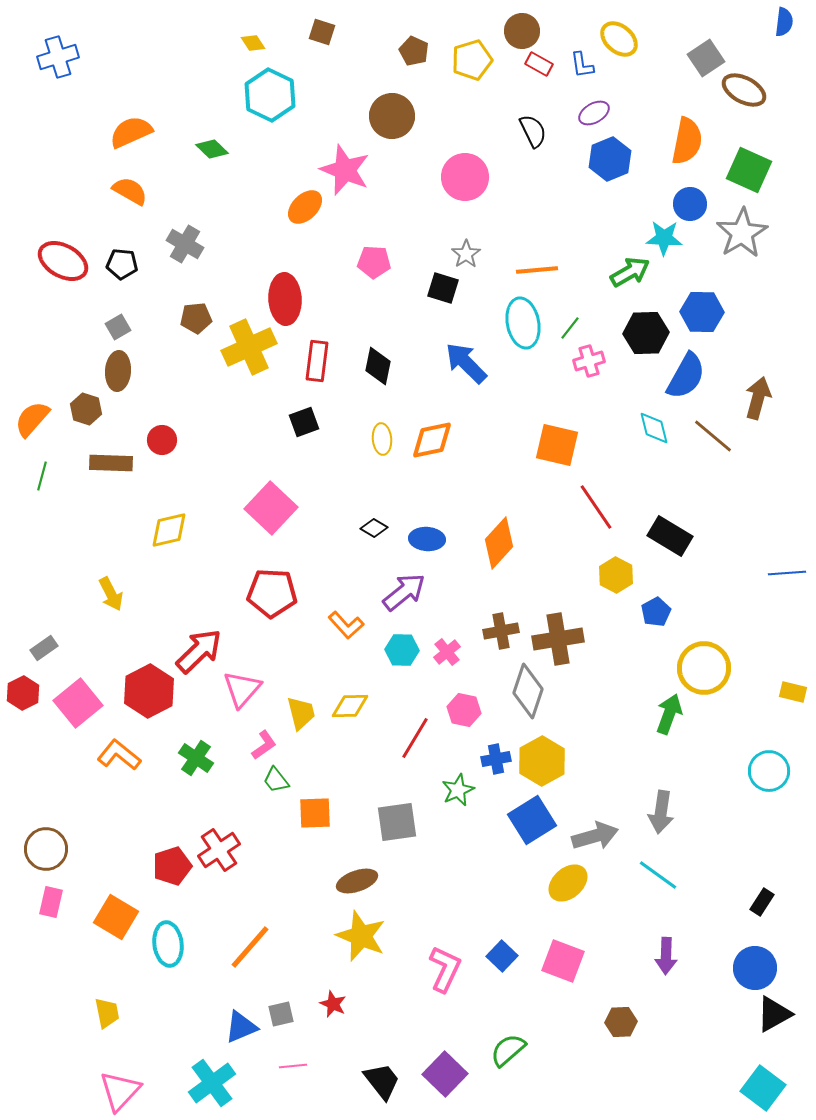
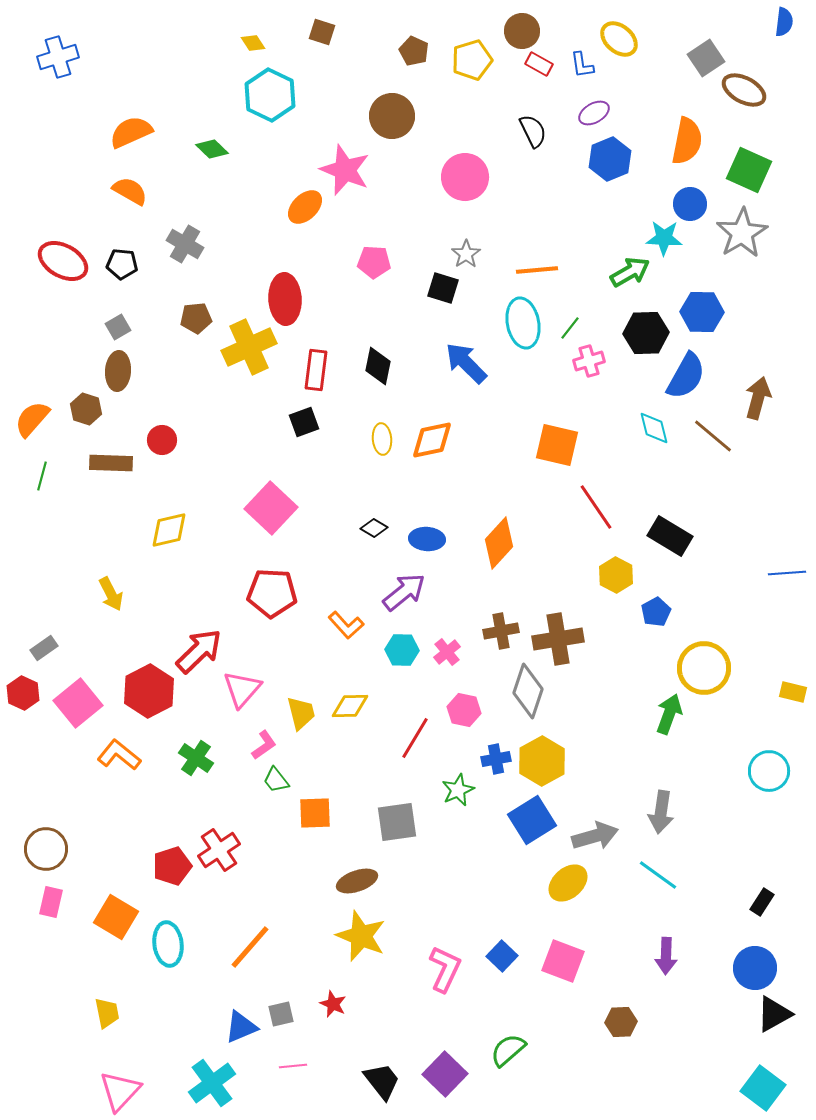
red rectangle at (317, 361): moved 1 px left, 9 px down
red hexagon at (23, 693): rotated 8 degrees counterclockwise
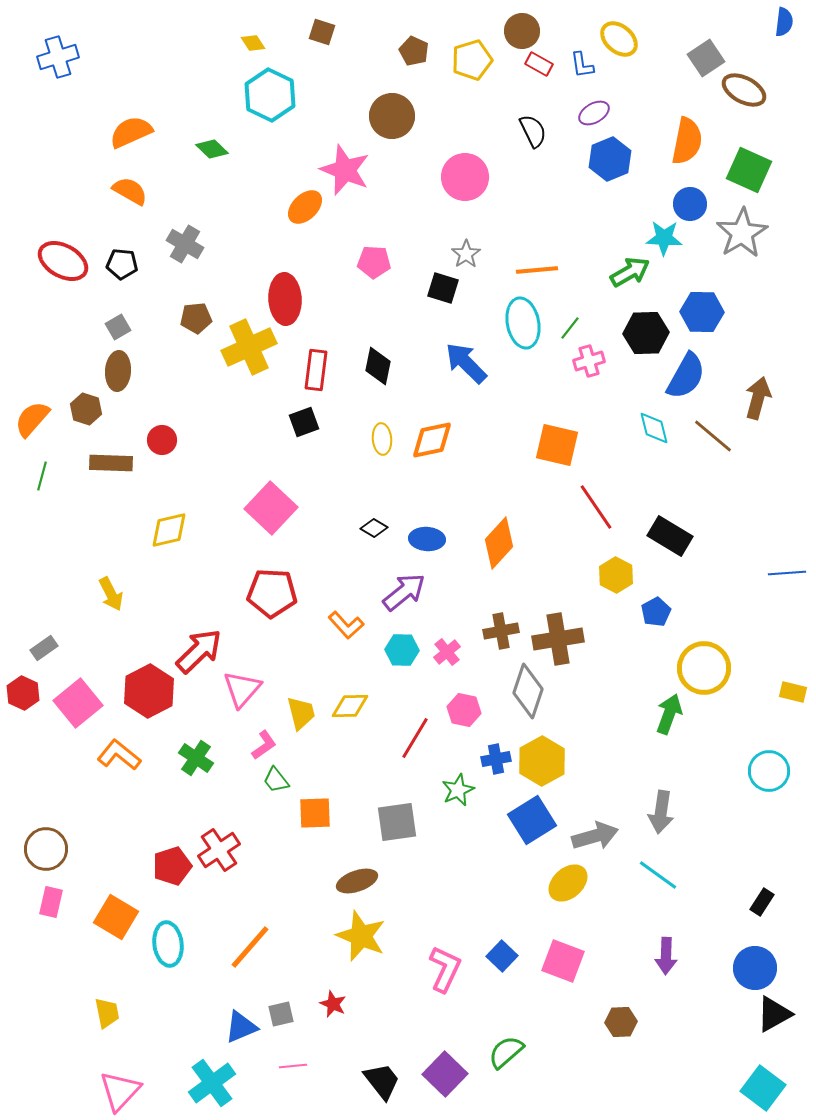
green semicircle at (508, 1050): moved 2 px left, 2 px down
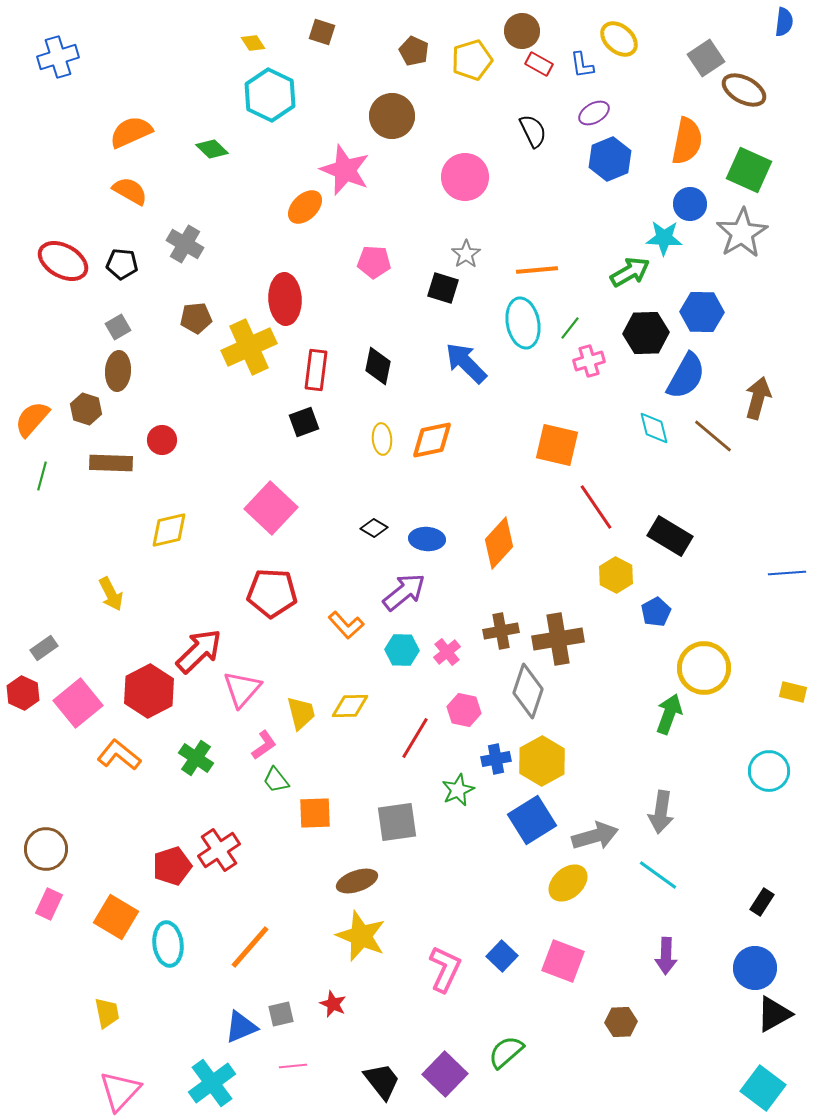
pink rectangle at (51, 902): moved 2 px left, 2 px down; rotated 12 degrees clockwise
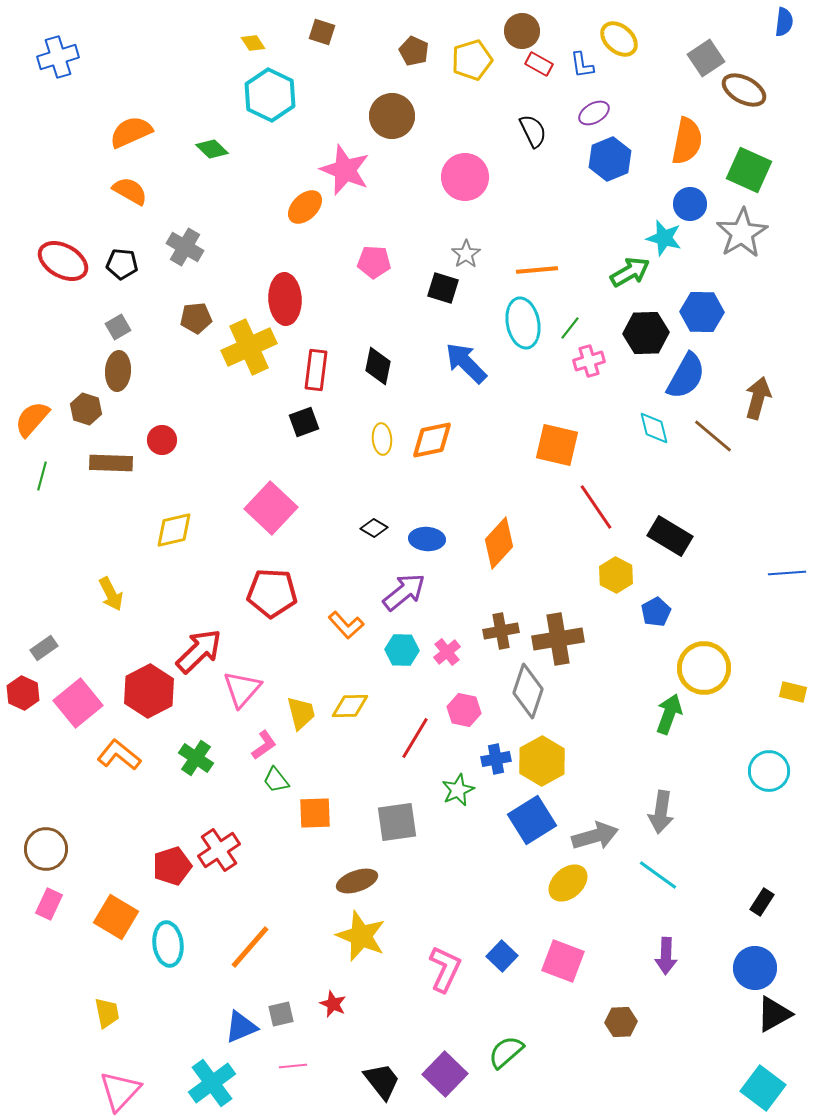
cyan star at (664, 238): rotated 12 degrees clockwise
gray cross at (185, 244): moved 3 px down
yellow diamond at (169, 530): moved 5 px right
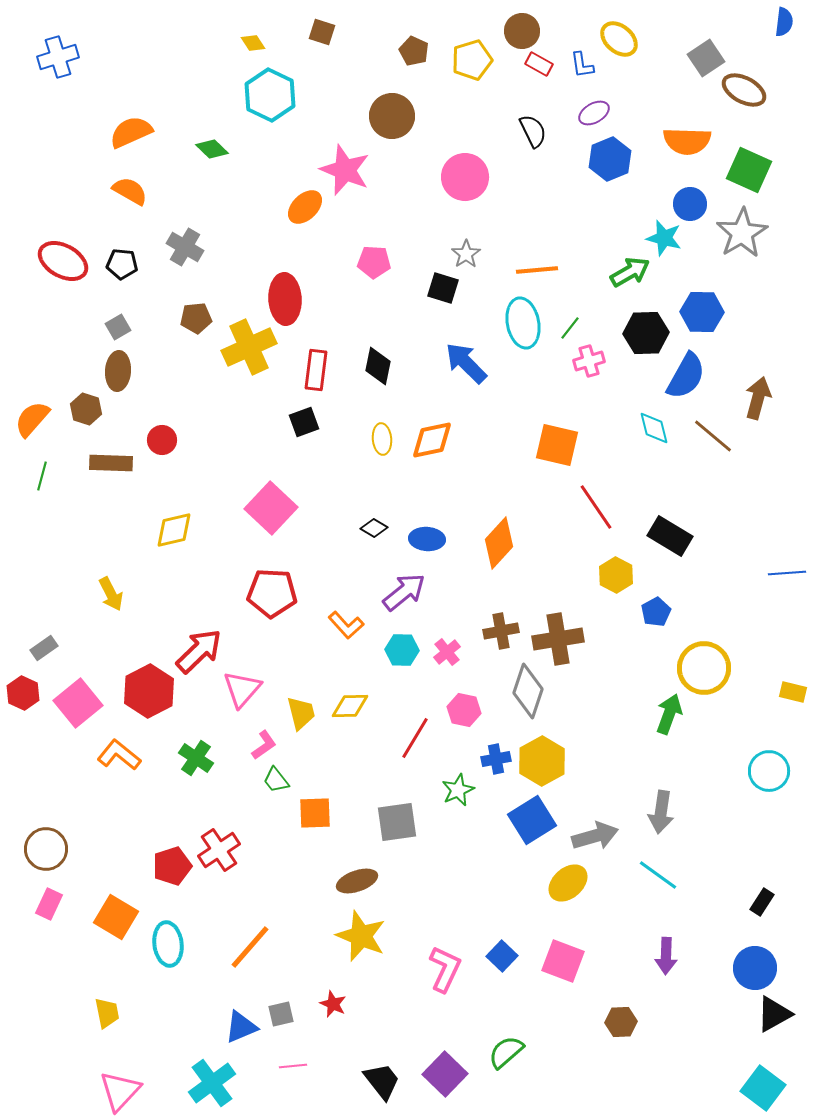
orange semicircle at (687, 141): rotated 81 degrees clockwise
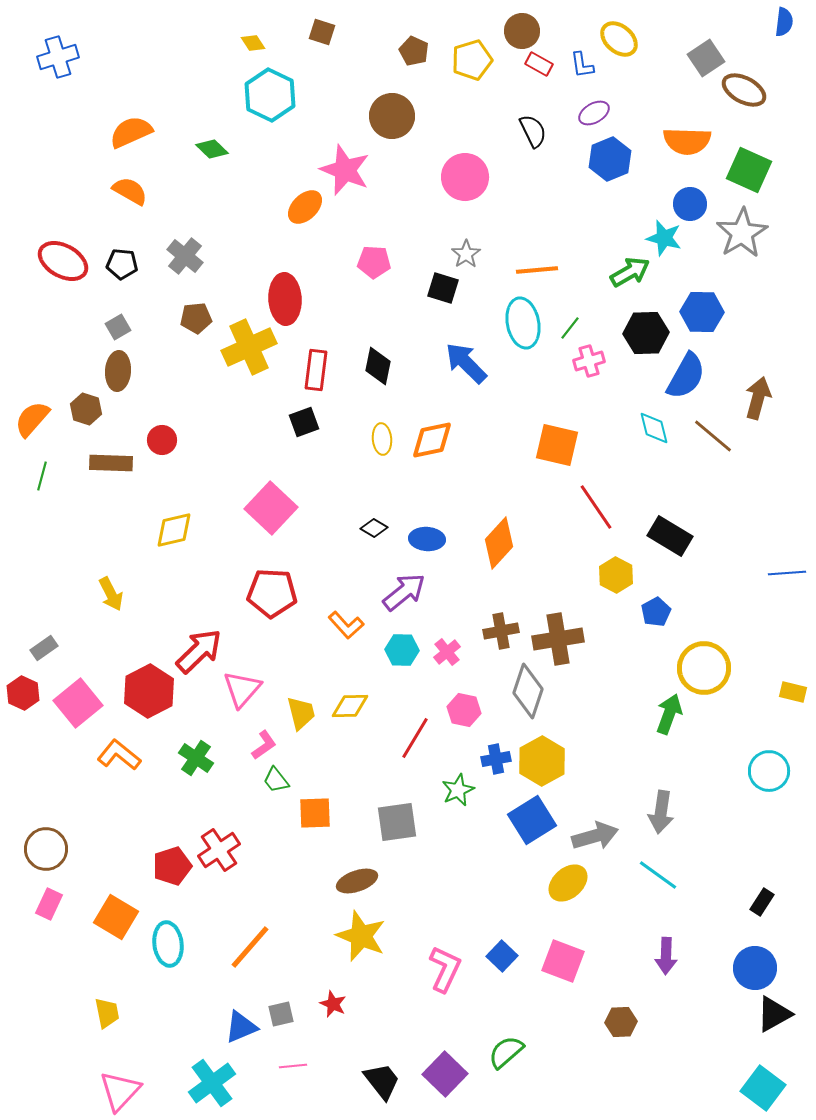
gray cross at (185, 247): moved 9 px down; rotated 9 degrees clockwise
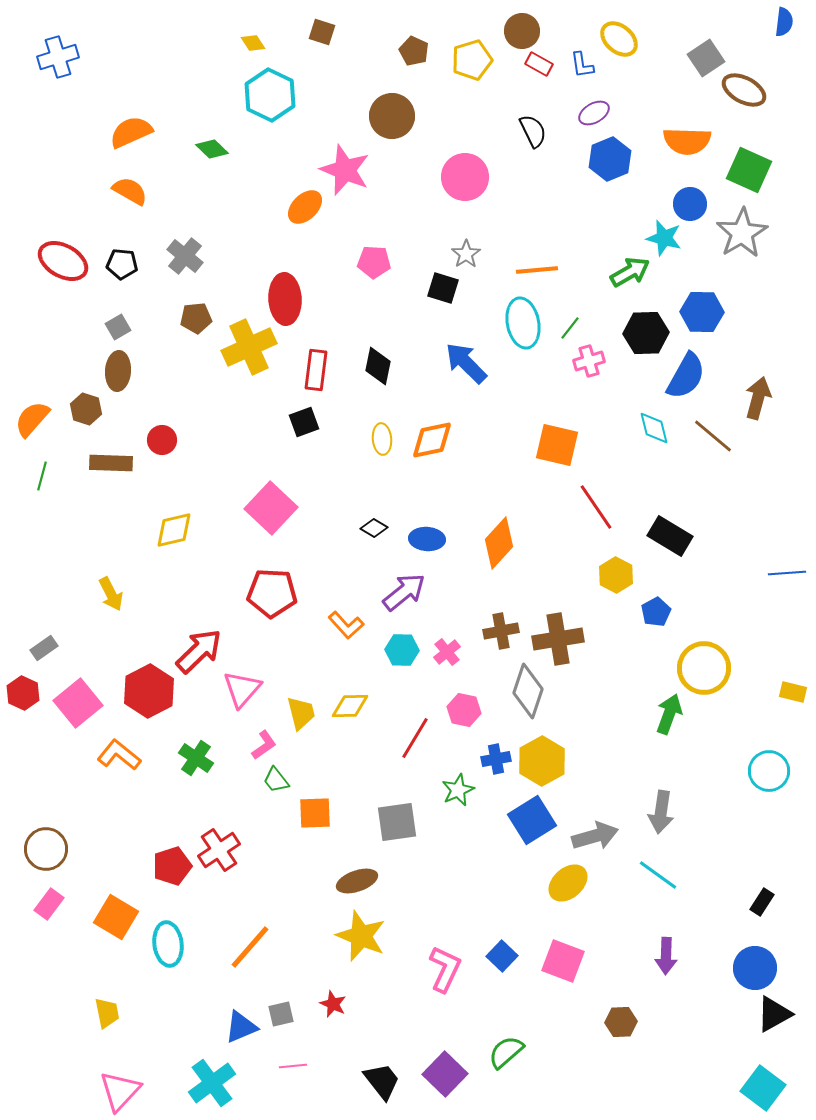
pink rectangle at (49, 904): rotated 12 degrees clockwise
